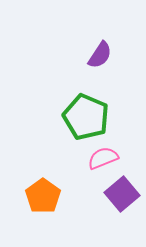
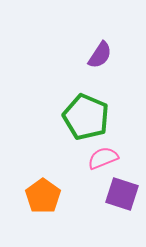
purple square: rotated 32 degrees counterclockwise
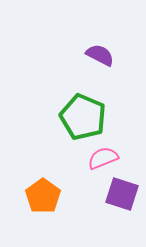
purple semicircle: rotated 96 degrees counterclockwise
green pentagon: moved 3 px left
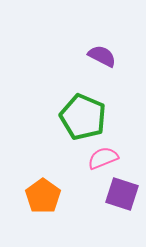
purple semicircle: moved 2 px right, 1 px down
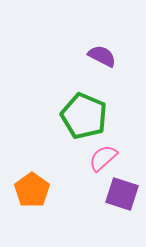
green pentagon: moved 1 px right, 1 px up
pink semicircle: rotated 20 degrees counterclockwise
orange pentagon: moved 11 px left, 6 px up
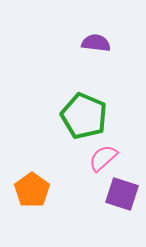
purple semicircle: moved 6 px left, 13 px up; rotated 20 degrees counterclockwise
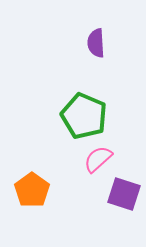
purple semicircle: rotated 100 degrees counterclockwise
pink semicircle: moved 5 px left, 1 px down
purple square: moved 2 px right
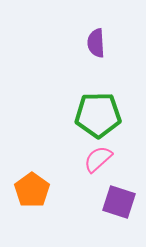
green pentagon: moved 14 px right, 1 px up; rotated 24 degrees counterclockwise
purple square: moved 5 px left, 8 px down
